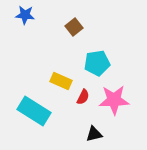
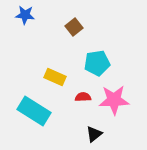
yellow rectangle: moved 6 px left, 4 px up
red semicircle: rotated 119 degrees counterclockwise
black triangle: rotated 24 degrees counterclockwise
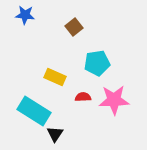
black triangle: moved 39 px left; rotated 18 degrees counterclockwise
